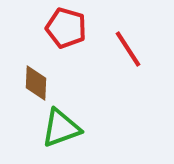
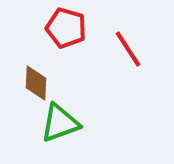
green triangle: moved 1 px left, 5 px up
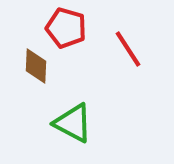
brown diamond: moved 17 px up
green triangle: moved 13 px right; rotated 48 degrees clockwise
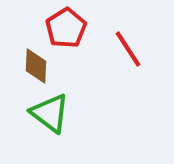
red pentagon: rotated 24 degrees clockwise
green triangle: moved 23 px left, 10 px up; rotated 9 degrees clockwise
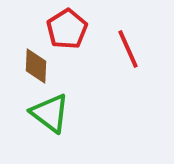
red pentagon: moved 1 px right, 1 px down
red line: rotated 9 degrees clockwise
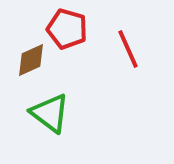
red pentagon: rotated 24 degrees counterclockwise
brown diamond: moved 5 px left, 6 px up; rotated 63 degrees clockwise
